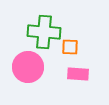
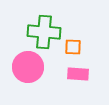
orange square: moved 3 px right
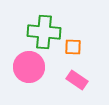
pink circle: moved 1 px right
pink rectangle: moved 1 px left, 6 px down; rotated 30 degrees clockwise
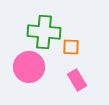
orange square: moved 2 px left
pink rectangle: rotated 25 degrees clockwise
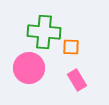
pink circle: moved 1 px down
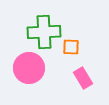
green cross: rotated 8 degrees counterclockwise
pink rectangle: moved 6 px right, 2 px up
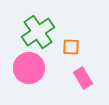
green cross: moved 6 px left; rotated 32 degrees counterclockwise
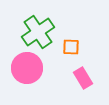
pink circle: moved 2 px left
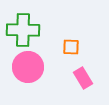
green cross: moved 15 px left, 2 px up; rotated 36 degrees clockwise
pink circle: moved 1 px right, 1 px up
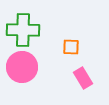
pink circle: moved 6 px left
